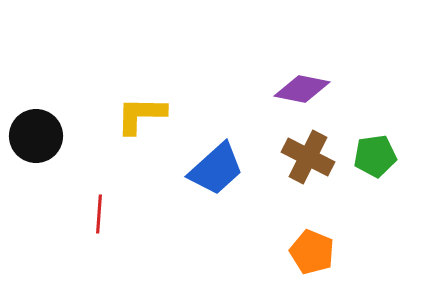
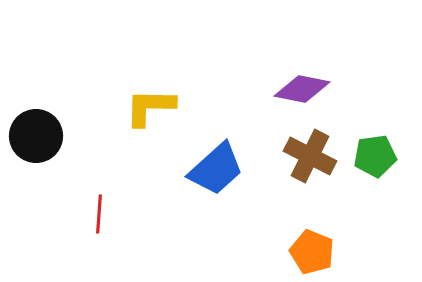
yellow L-shape: moved 9 px right, 8 px up
brown cross: moved 2 px right, 1 px up
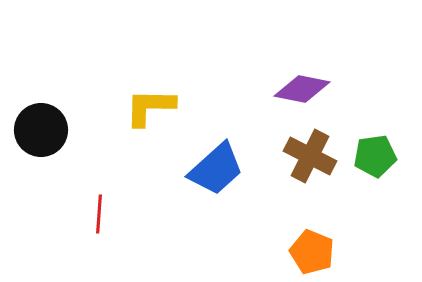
black circle: moved 5 px right, 6 px up
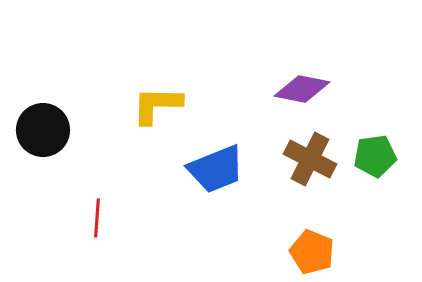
yellow L-shape: moved 7 px right, 2 px up
black circle: moved 2 px right
brown cross: moved 3 px down
blue trapezoid: rotated 20 degrees clockwise
red line: moved 2 px left, 4 px down
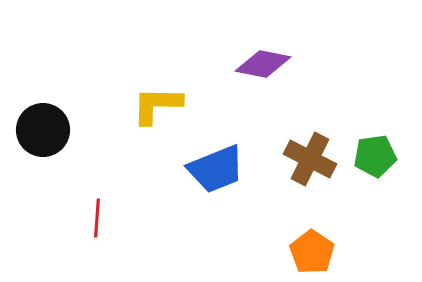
purple diamond: moved 39 px left, 25 px up
orange pentagon: rotated 12 degrees clockwise
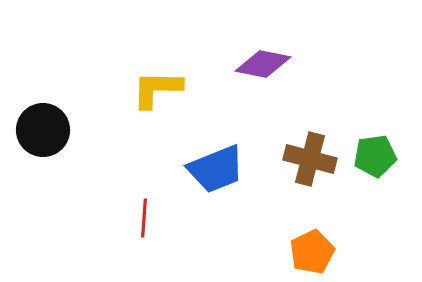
yellow L-shape: moved 16 px up
brown cross: rotated 12 degrees counterclockwise
red line: moved 47 px right
orange pentagon: rotated 12 degrees clockwise
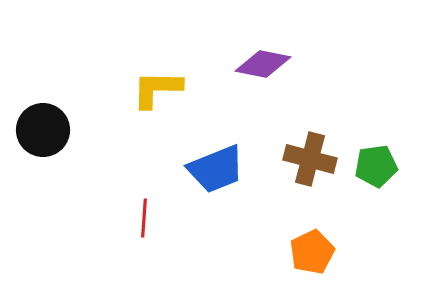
green pentagon: moved 1 px right, 10 px down
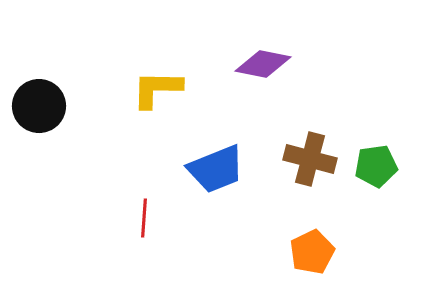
black circle: moved 4 px left, 24 px up
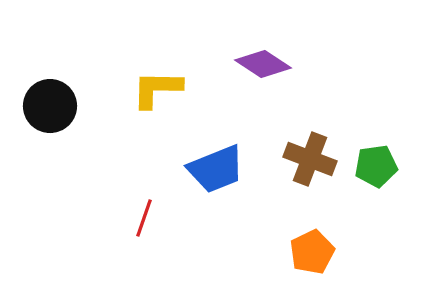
purple diamond: rotated 22 degrees clockwise
black circle: moved 11 px right
brown cross: rotated 6 degrees clockwise
red line: rotated 15 degrees clockwise
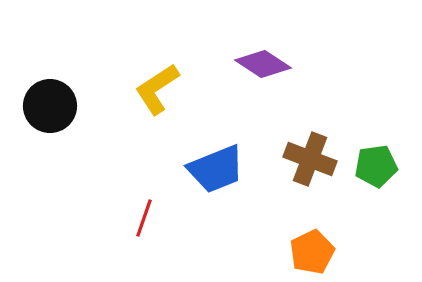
yellow L-shape: rotated 34 degrees counterclockwise
